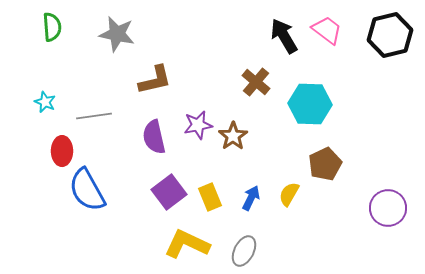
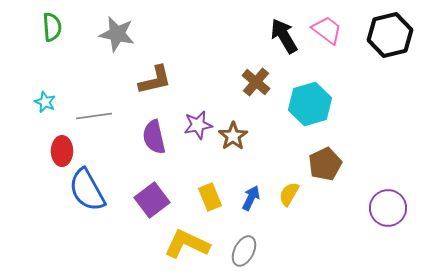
cyan hexagon: rotated 18 degrees counterclockwise
purple square: moved 17 px left, 8 px down
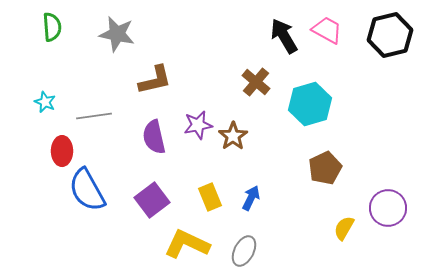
pink trapezoid: rotated 8 degrees counterclockwise
brown pentagon: moved 4 px down
yellow semicircle: moved 55 px right, 34 px down
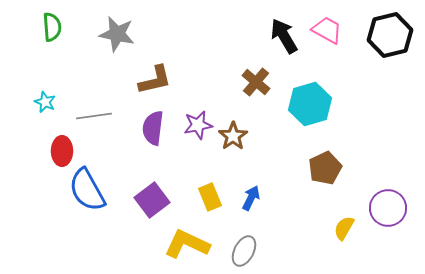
purple semicircle: moved 1 px left, 9 px up; rotated 20 degrees clockwise
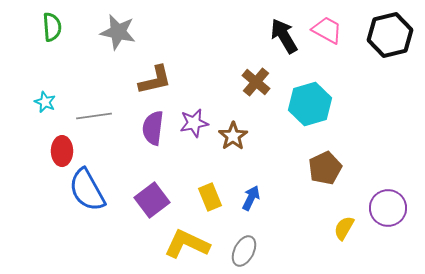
gray star: moved 1 px right, 2 px up
purple star: moved 4 px left, 2 px up
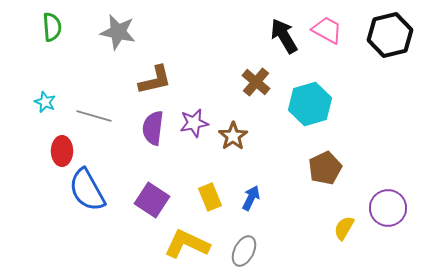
gray line: rotated 24 degrees clockwise
purple square: rotated 20 degrees counterclockwise
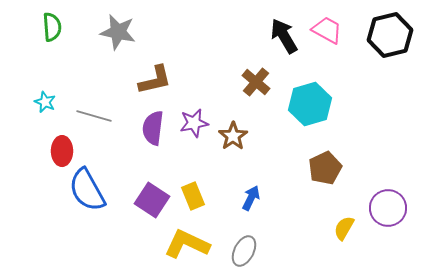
yellow rectangle: moved 17 px left, 1 px up
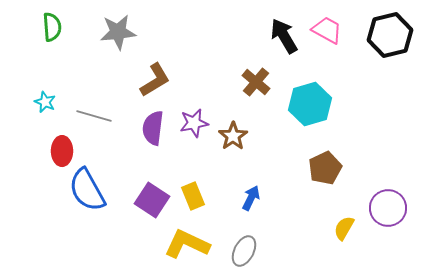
gray star: rotated 18 degrees counterclockwise
brown L-shape: rotated 18 degrees counterclockwise
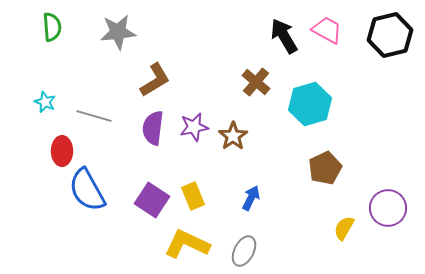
purple star: moved 4 px down
